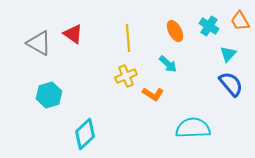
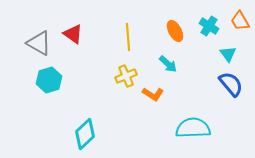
yellow line: moved 1 px up
cyan triangle: rotated 18 degrees counterclockwise
cyan hexagon: moved 15 px up
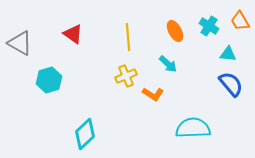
gray triangle: moved 19 px left
cyan triangle: rotated 48 degrees counterclockwise
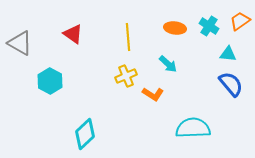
orange trapezoid: rotated 85 degrees clockwise
orange ellipse: moved 3 px up; rotated 55 degrees counterclockwise
cyan hexagon: moved 1 px right, 1 px down; rotated 15 degrees counterclockwise
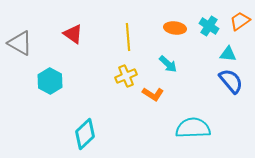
blue semicircle: moved 3 px up
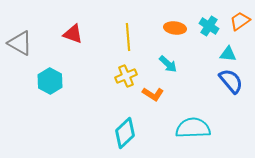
red triangle: rotated 15 degrees counterclockwise
cyan diamond: moved 40 px right, 1 px up
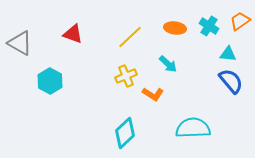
yellow line: moved 2 px right; rotated 52 degrees clockwise
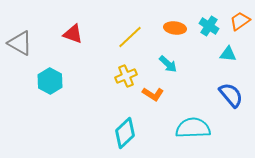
blue semicircle: moved 14 px down
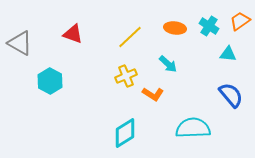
cyan diamond: rotated 12 degrees clockwise
